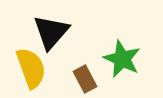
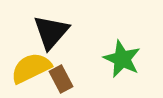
yellow semicircle: rotated 96 degrees counterclockwise
brown rectangle: moved 24 px left
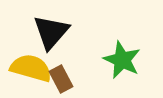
green star: moved 1 px down
yellow semicircle: rotated 42 degrees clockwise
